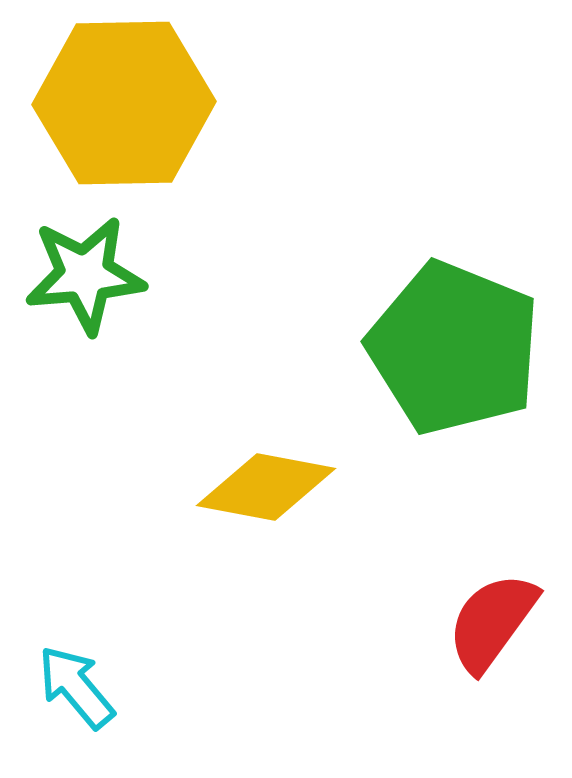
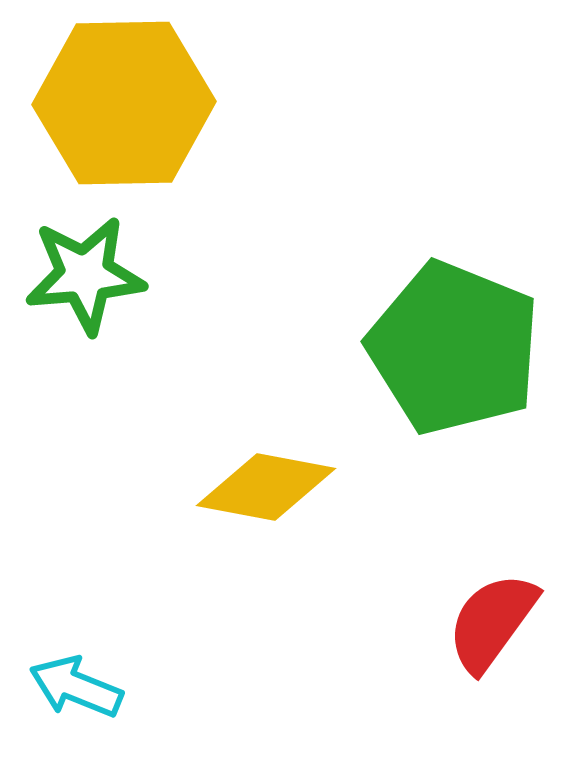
cyan arrow: rotated 28 degrees counterclockwise
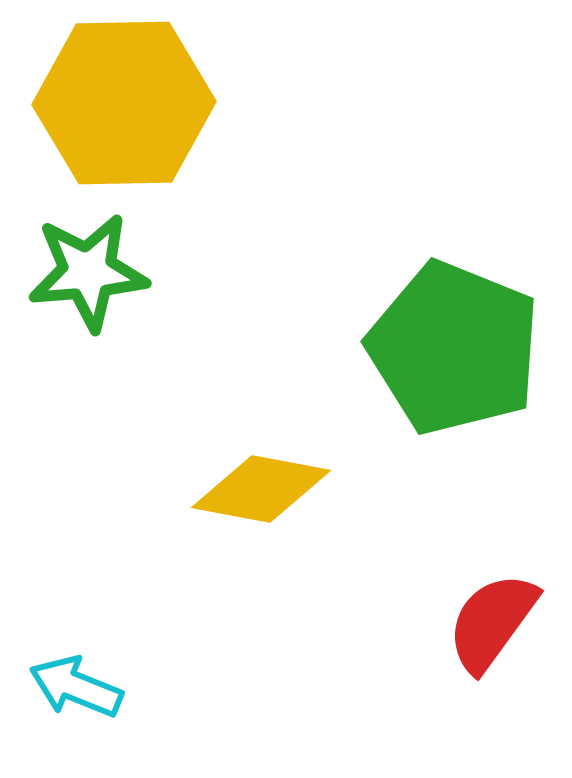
green star: moved 3 px right, 3 px up
yellow diamond: moved 5 px left, 2 px down
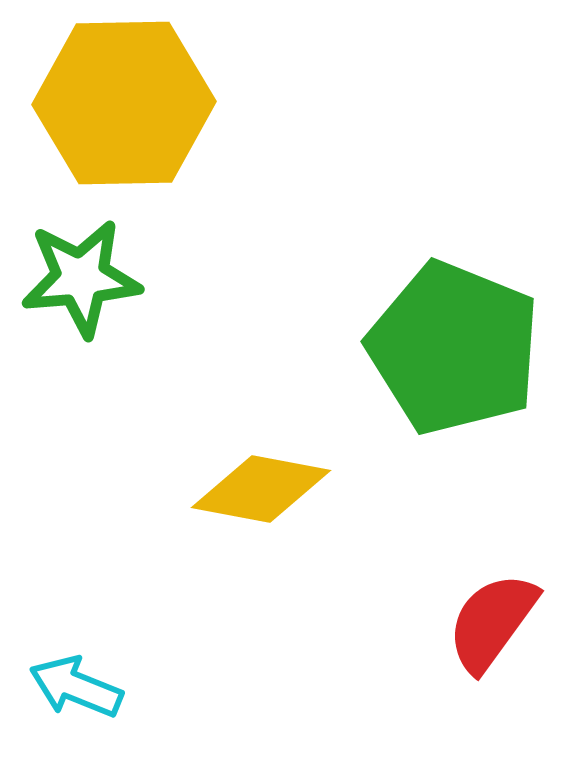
green star: moved 7 px left, 6 px down
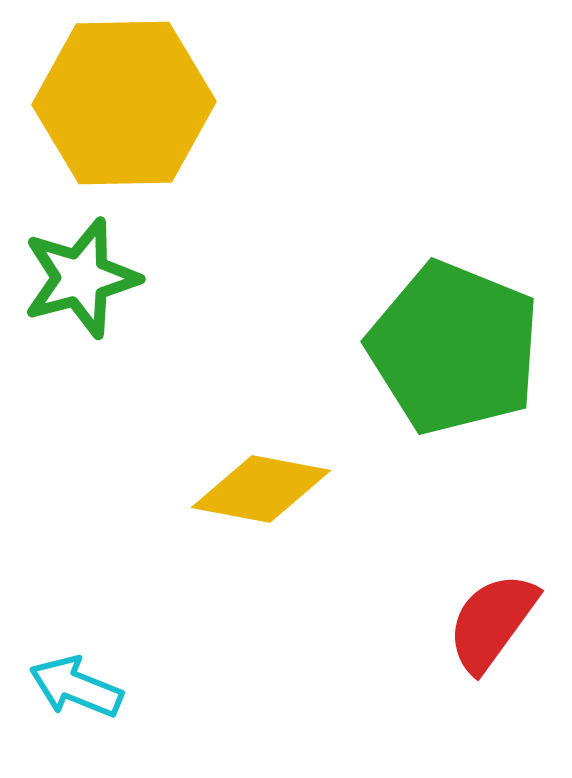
green star: rotated 10 degrees counterclockwise
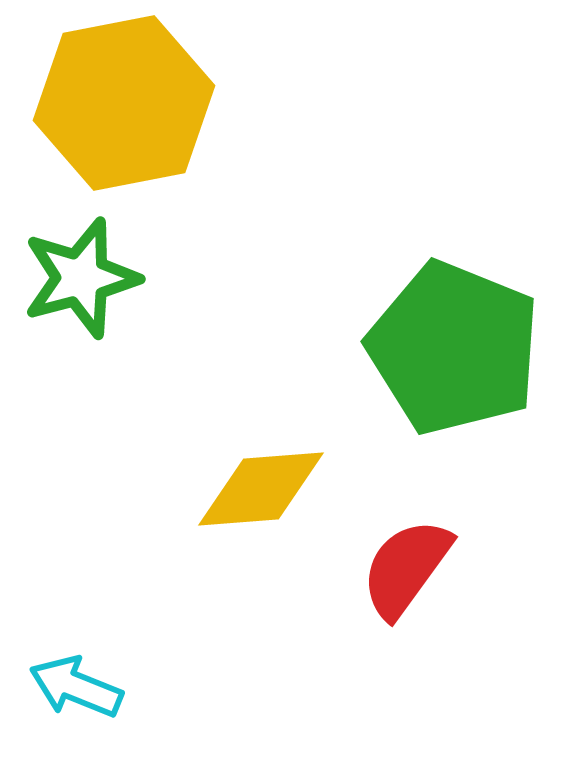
yellow hexagon: rotated 10 degrees counterclockwise
yellow diamond: rotated 15 degrees counterclockwise
red semicircle: moved 86 px left, 54 px up
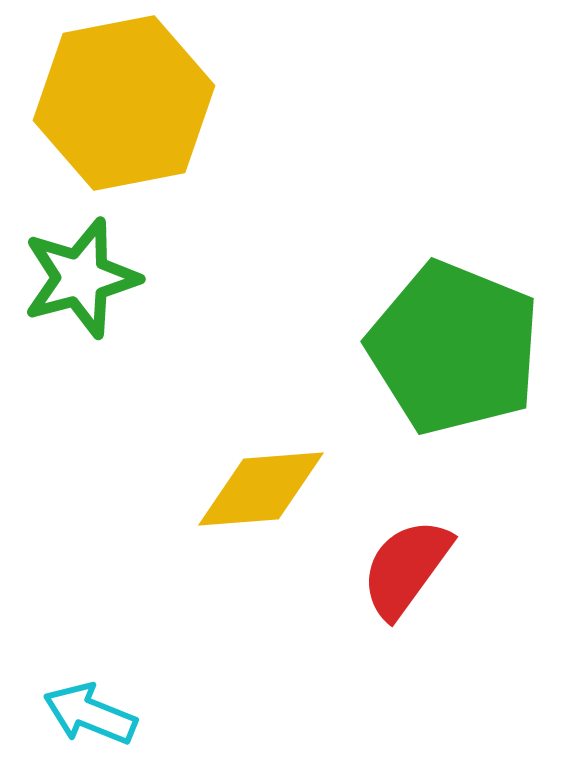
cyan arrow: moved 14 px right, 27 px down
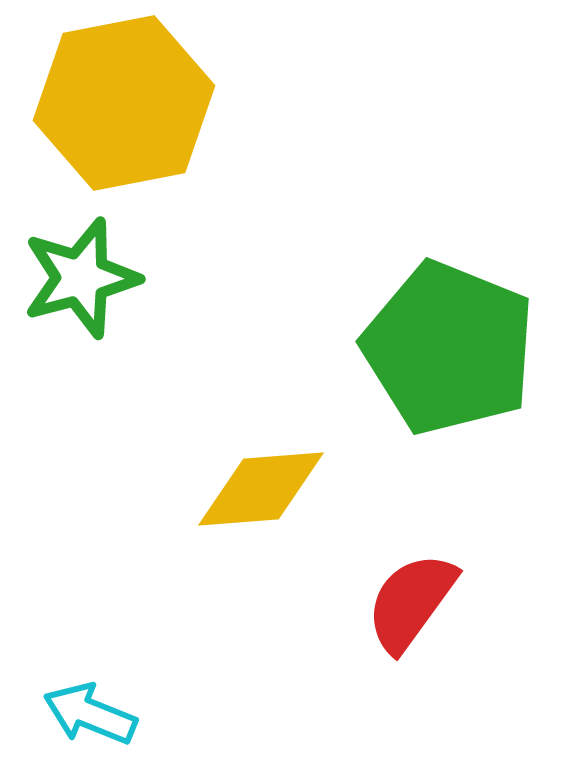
green pentagon: moved 5 px left
red semicircle: moved 5 px right, 34 px down
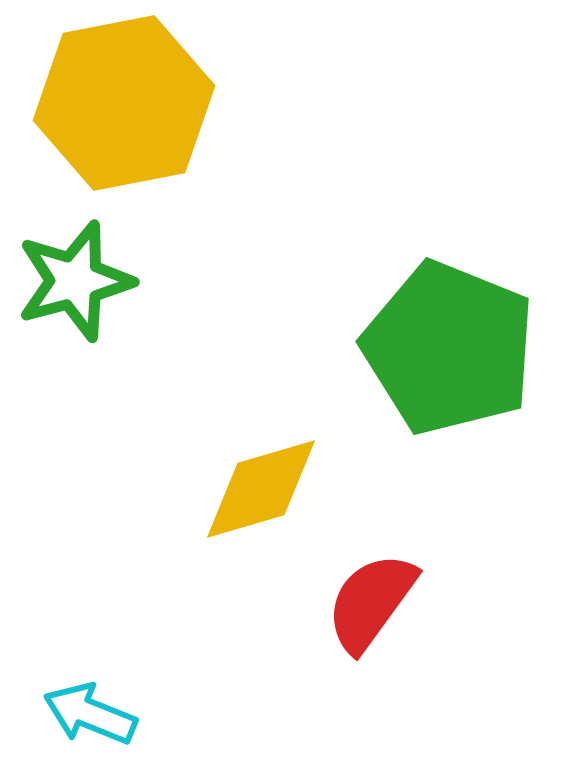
green star: moved 6 px left, 3 px down
yellow diamond: rotated 12 degrees counterclockwise
red semicircle: moved 40 px left
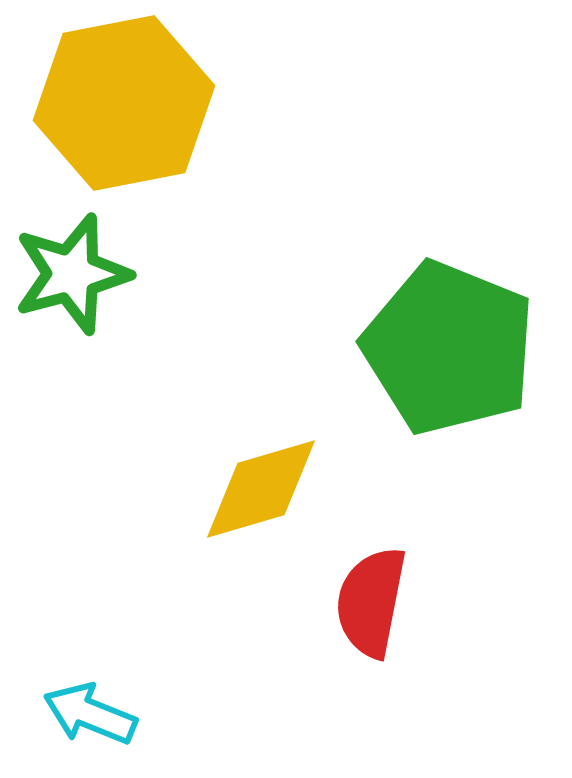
green star: moved 3 px left, 7 px up
red semicircle: rotated 25 degrees counterclockwise
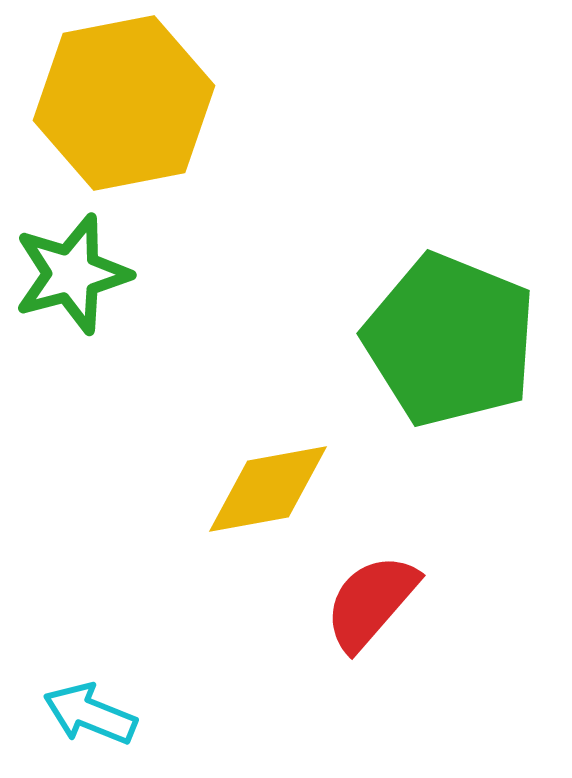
green pentagon: moved 1 px right, 8 px up
yellow diamond: moved 7 px right; rotated 6 degrees clockwise
red semicircle: rotated 30 degrees clockwise
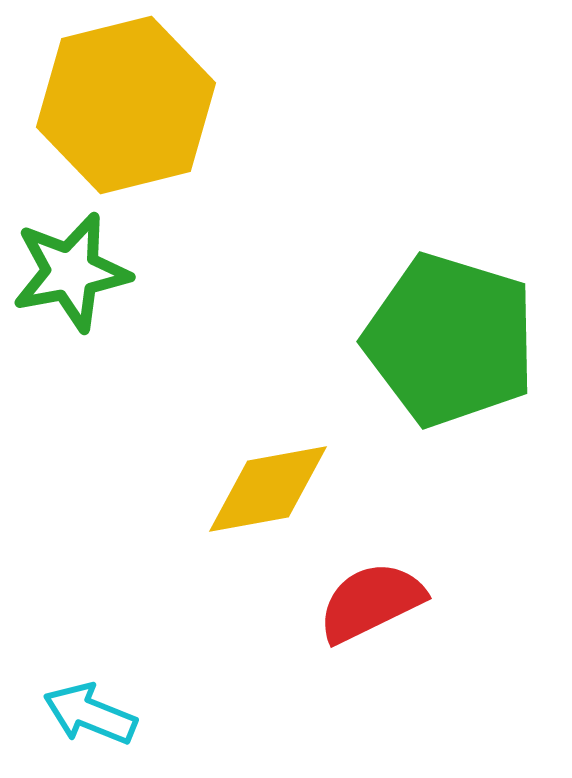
yellow hexagon: moved 2 px right, 2 px down; rotated 3 degrees counterclockwise
green star: moved 1 px left, 2 px up; rotated 4 degrees clockwise
green pentagon: rotated 5 degrees counterclockwise
red semicircle: rotated 23 degrees clockwise
